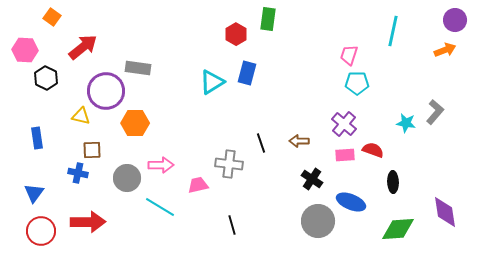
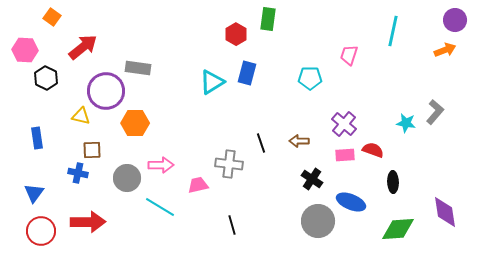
cyan pentagon at (357, 83): moved 47 px left, 5 px up
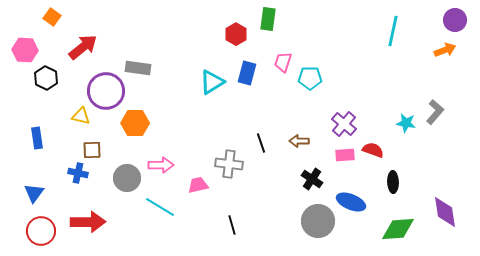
pink trapezoid at (349, 55): moved 66 px left, 7 px down
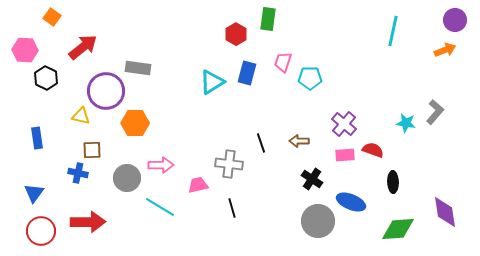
black line at (232, 225): moved 17 px up
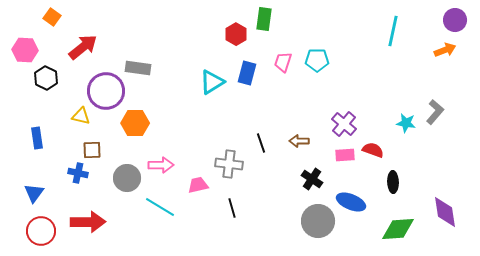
green rectangle at (268, 19): moved 4 px left
cyan pentagon at (310, 78): moved 7 px right, 18 px up
